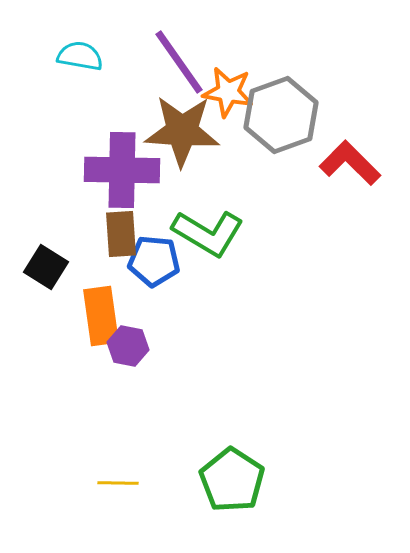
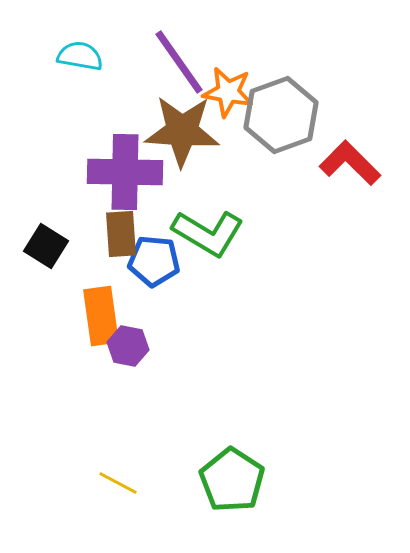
purple cross: moved 3 px right, 2 px down
black square: moved 21 px up
yellow line: rotated 27 degrees clockwise
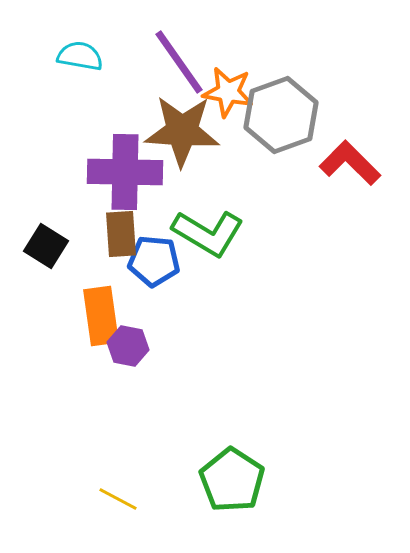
yellow line: moved 16 px down
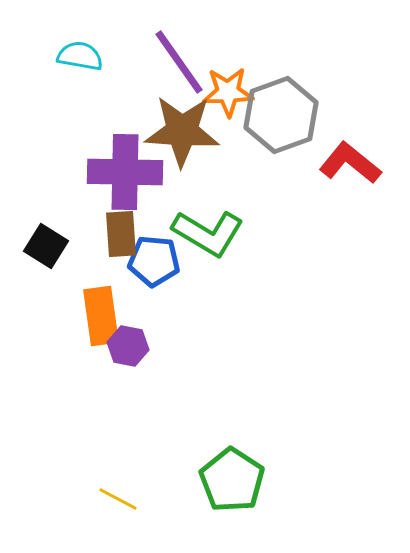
orange star: rotated 12 degrees counterclockwise
red L-shape: rotated 6 degrees counterclockwise
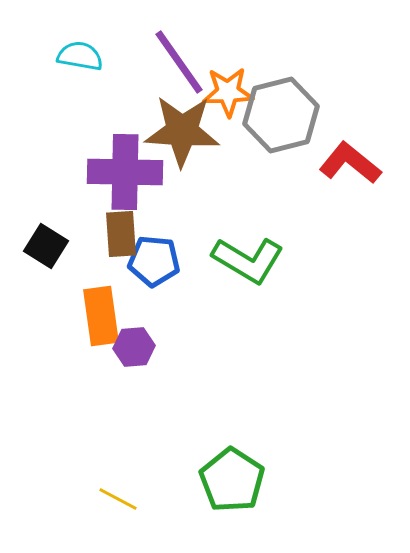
gray hexagon: rotated 6 degrees clockwise
green L-shape: moved 40 px right, 27 px down
purple hexagon: moved 6 px right, 1 px down; rotated 15 degrees counterclockwise
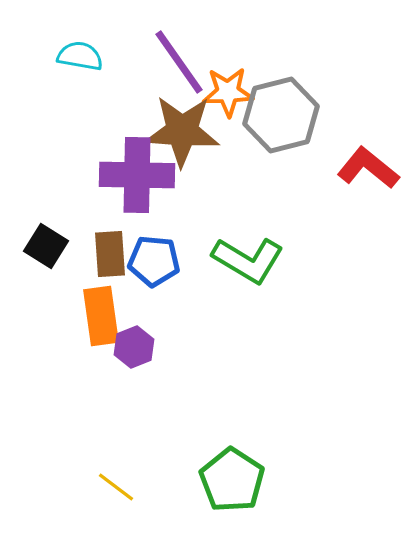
red L-shape: moved 18 px right, 5 px down
purple cross: moved 12 px right, 3 px down
brown rectangle: moved 11 px left, 20 px down
purple hexagon: rotated 18 degrees counterclockwise
yellow line: moved 2 px left, 12 px up; rotated 9 degrees clockwise
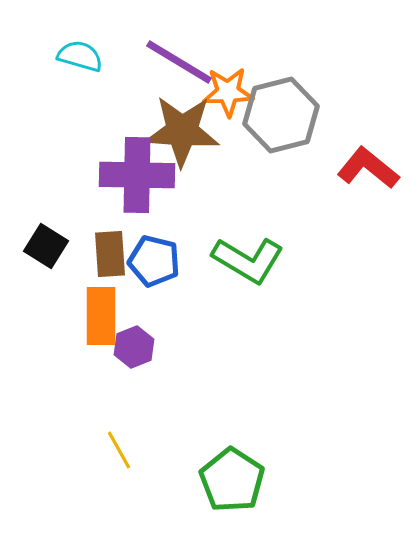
cyan semicircle: rotated 6 degrees clockwise
purple line: rotated 24 degrees counterclockwise
blue pentagon: rotated 9 degrees clockwise
orange rectangle: rotated 8 degrees clockwise
yellow line: moved 3 px right, 37 px up; rotated 24 degrees clockwise
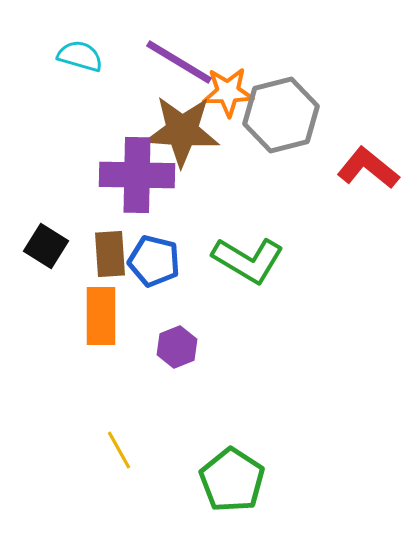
purple hexagon: moved 43 px right
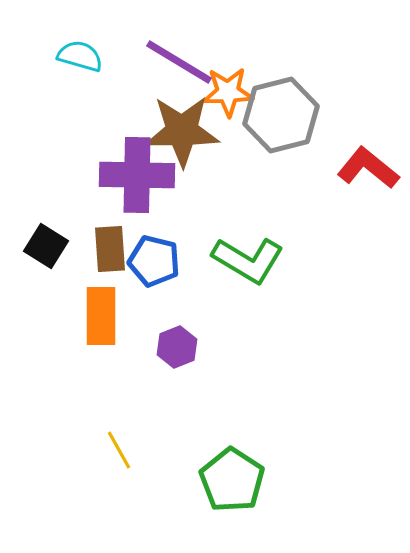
brown star: rotated 4 degrees counterclockwise
brown rectangle: moved 5 px up
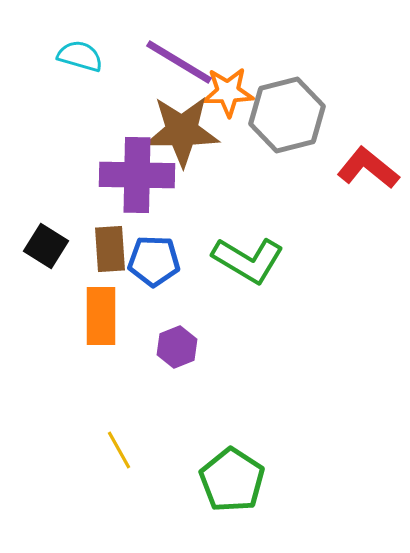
gray hexagon: moved 6 px right
blue pentagon: rotated 12 degrees counterclockwise
